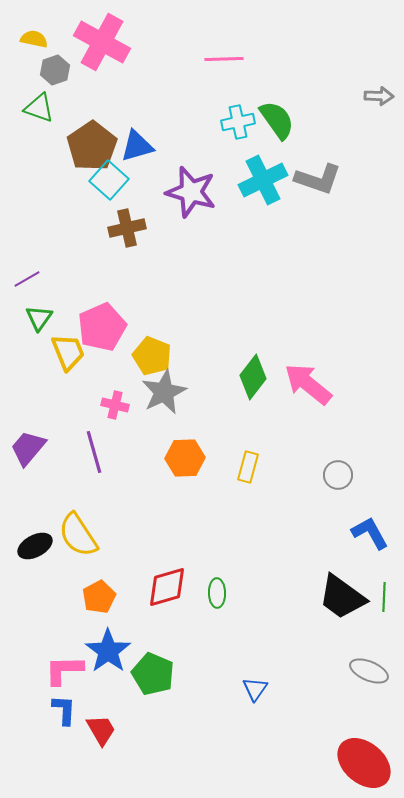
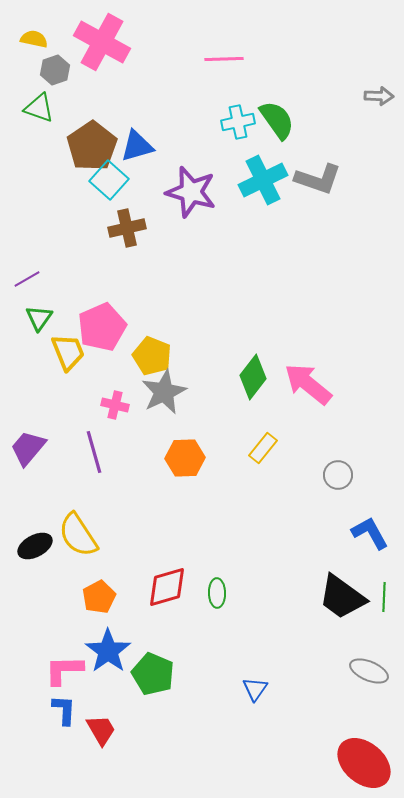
yellow rectangle at (248, 467): moved 15 px right, 19 px up; rotated 24 degrees clockwise
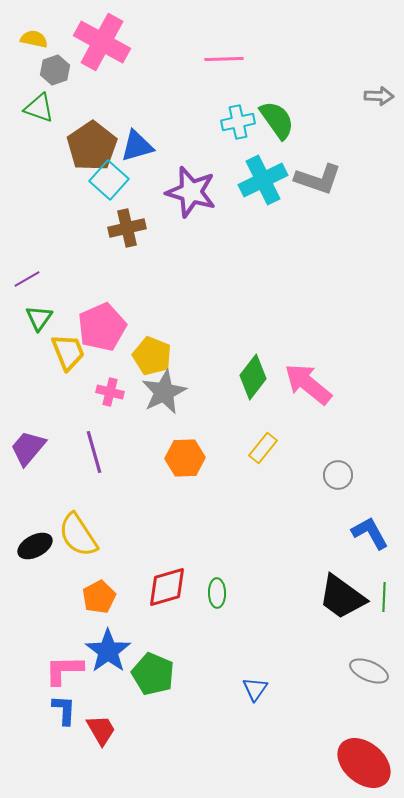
pink cross at (115, 405): moved 5 px left, 13 px up
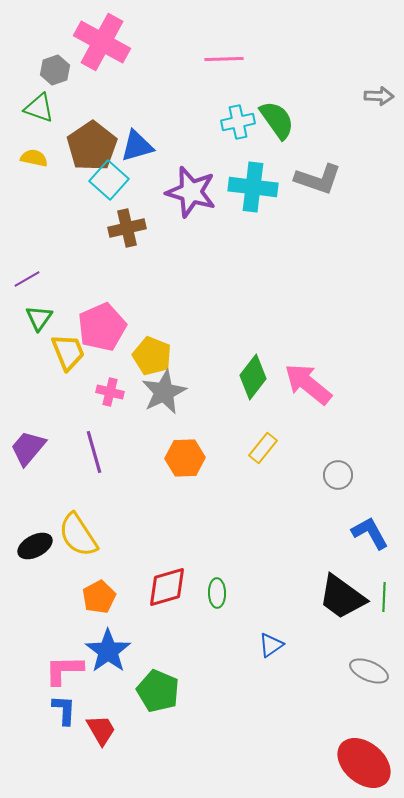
yellow semicircle at (34, 39): moved 119 px down
cyan cross at (263, 180): moved 10 px left, 7 px down; rotated 33 degrees clockwise
green pentagon at (153, 674): moved 5 px right, 17 px down
blue triangle at (255, 689): moved 16 px right, 44 px up; rotated 20 degrees clockwise
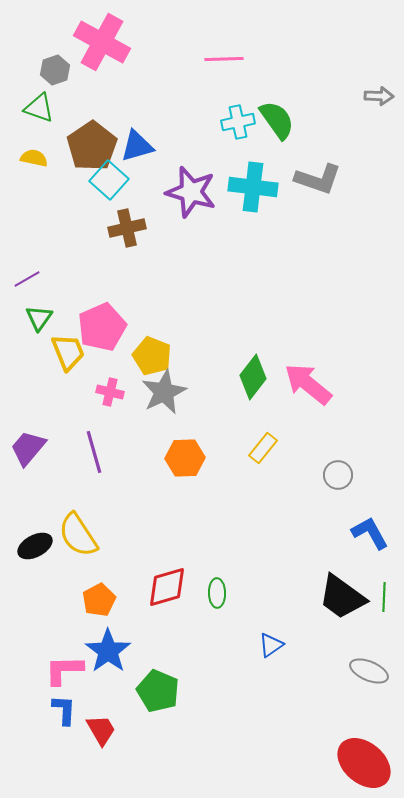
orange pentagon at (99, 597): moved 3 px down
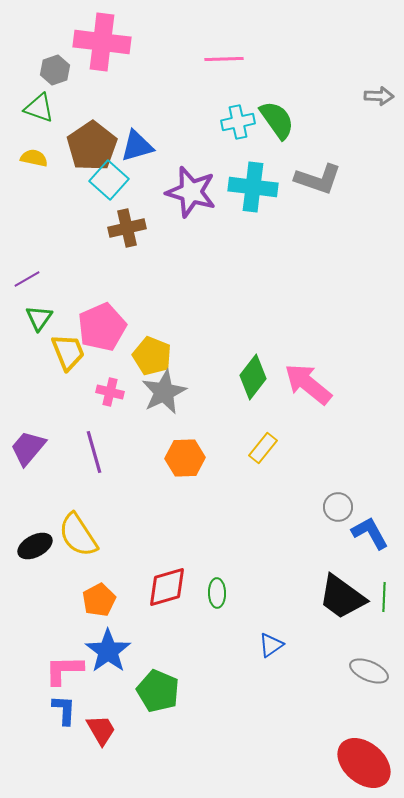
pink cross at (102, 42): rotated 22 degrees counterclockwise
gray circle at (338, 475): moved 32 px down
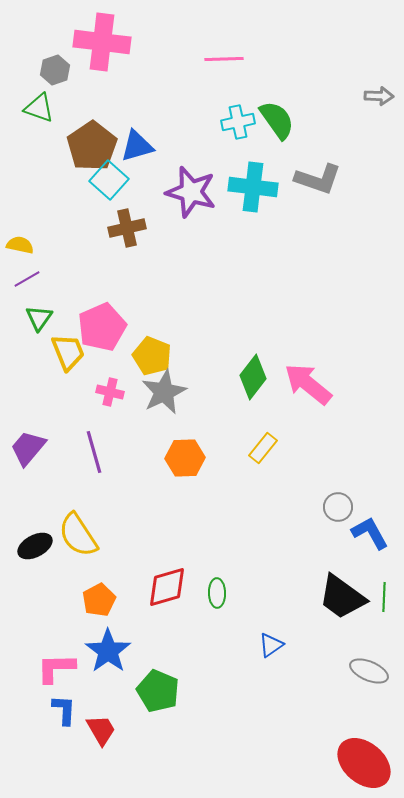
yellow semicircle at (34, 158): moved 14 px left, 87 px down
pink L-shape at (64, 670): moved 8 px left, 2 px up
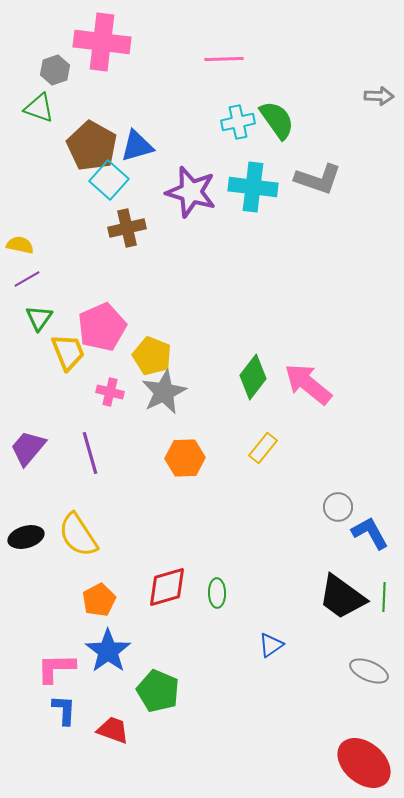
brown pentagon at (92, 146): rotated 9 degrees counterclockwise
purple line at (94, 452): moved 4 px left, 1 px down
black ellipse at (35, 546): moved 9 px left, 9 px up; rotated 12 degrees clockwise
red trapezoid at (101, 730): moved 12 px right; rotated 40 degrees counterclockwise
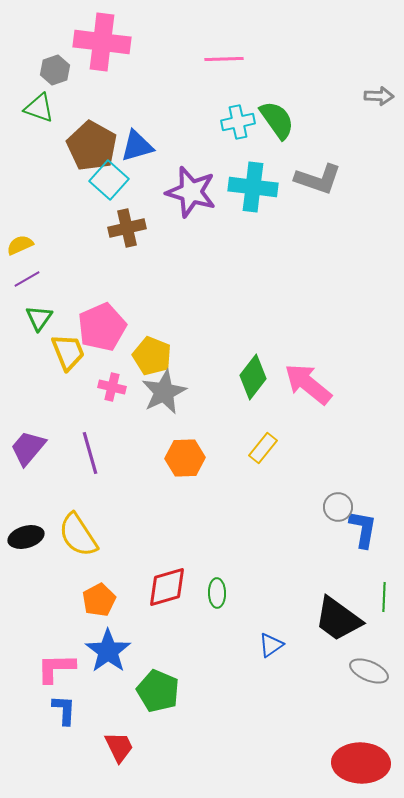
yellow semicircle at (20, 245): rotated 36 degrees counterclockwise
pink cross at (110, 392): moved 2 px right, 5 px up
blue L-shape at (370, 533): moved 7 px left, 4 px up; rotated 39 degrees clockwise
black trapezoid at (342, 597): moved 4 px left, 22 px down
red trapezoid at (113, 730): moved 6 px right, 17 px down; rotated 44 degrees clockwise
red ellipse at (364, 763): moved 3 px left; rotated 38 degrees counterclockwise
